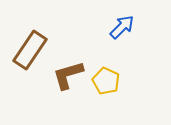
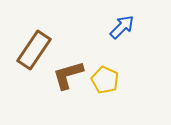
brown rectangle: moved 4 px right
yellow pentagon: moved 1 px left, 1 px up
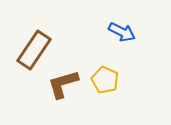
blue arrow: moved 5 px down; rotated 72 degrees clockwise
brown L-shape: moved 5 px left, 9 px down
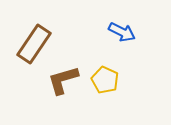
brown rectangle: moved 6 px up
brown L-shape: moved 4 px up
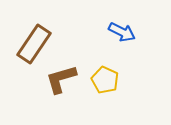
brown L-shape: moved 2 px left, 1 px up
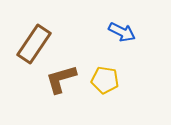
yellow pentagon: rotated 16 degrees counterclockwise
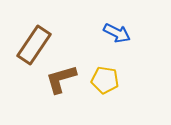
blue arrow: moved 5 px left, 1 px down
brown rectangle: moved 1 px down
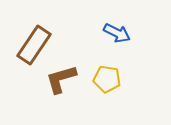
yellow pentagon: moved 2 px right, 1 px up
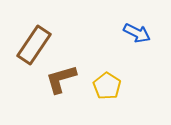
blue arrow: moved 20 px right
yellow pentagon: moved 7 px down; rotated 24 degrees clockwise
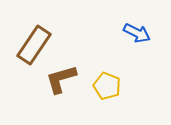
yellow pentagon: rotated 12 degrees counterclockwise
